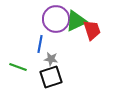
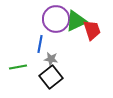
green line: rotated 30 degrees counterclockwise
black square: rotated 20 degrees counterclockwise
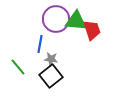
green triangle: rotated 30 degrees clockwise
green line: rotated 60 degrees clockwise
black square: moved 1 px up
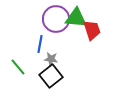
green triangle: moved 3 px up
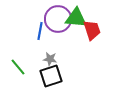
purple circle: moved 2 px right
blue line: moved 13 px up
gray star: moved 1 px left
black square: rotated 20 degrees clockwise
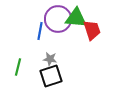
green line: rotated 54 degrees clockwise
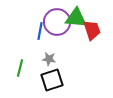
purple circle: moved 1 px left, 3 px down
gray star: moved 1 px left
green line: moved 2 px right, 1 px down
black square: moved 1 px right, 4 px down
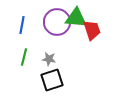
blue line: moved 18 px left, 6 px up
green line: moved 4 px right, 11 px up
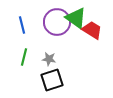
green triangle: rotated 30 degrees clockwise
blue line: rotated 24 degrees counterclockwise
red trapezoid: rotated 40 degrees counterclockwise
